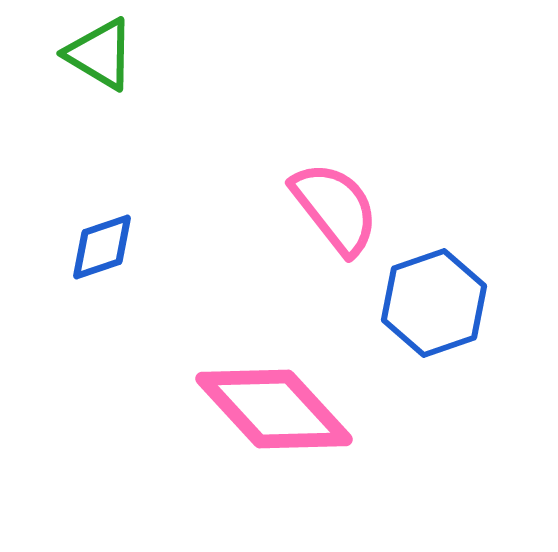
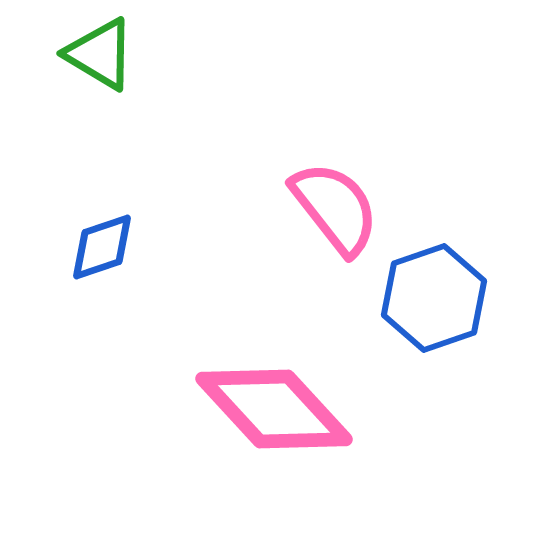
blue hexagon: moved 5 px up
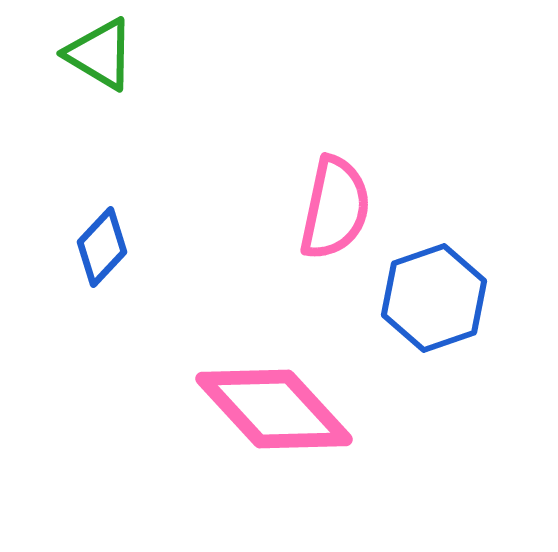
pink semicircle: rotated 50 degrees clockwise
blue diamond: rotated 28 degrees counterclockwise
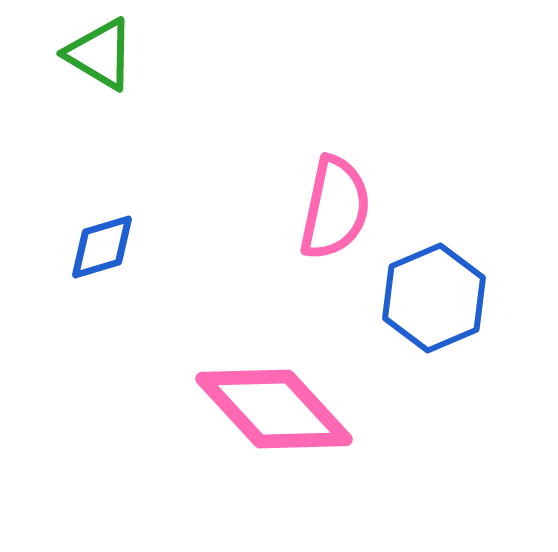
blue diamond: rotated 30 degrees clockwise
blue hexagon: rotated 4 degrees counterclockwise
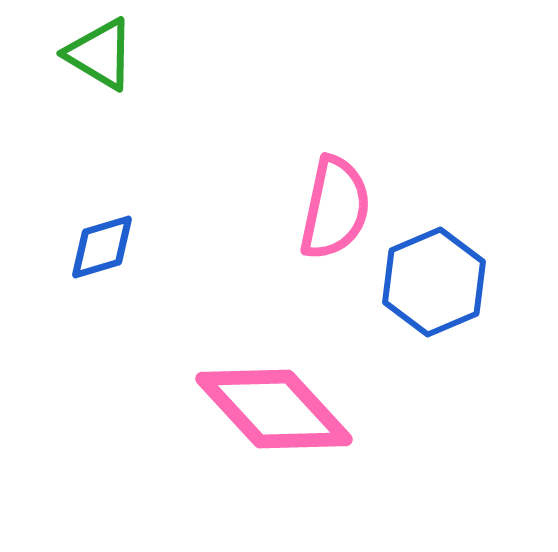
blue hexagon: moved 16 px up
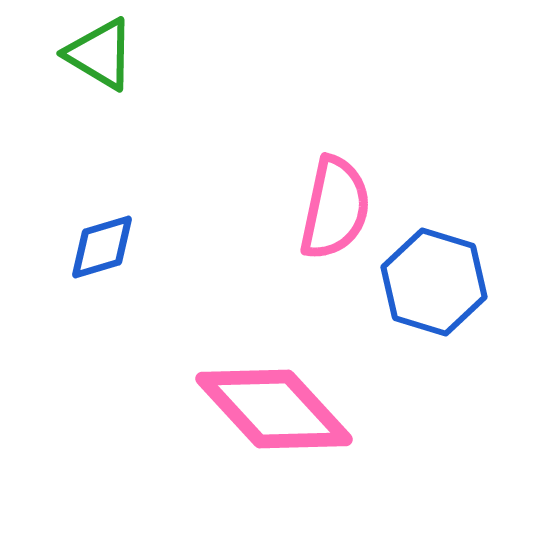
blue hexagon: rotated 20 degrees counterclockwise
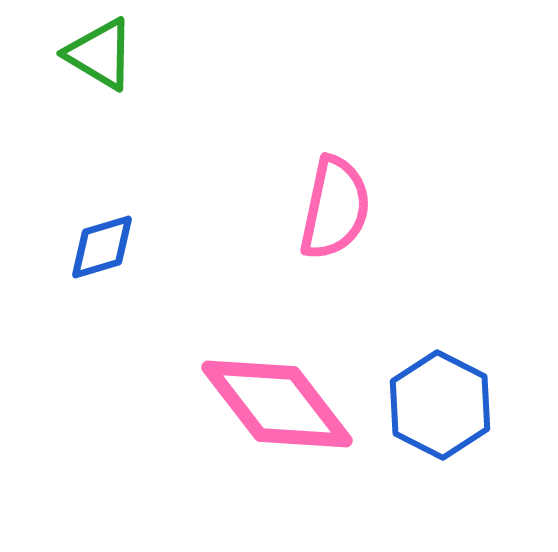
blue hexagon: moved 6 px right, 123 px down; rotated 10 degrees clockwise
pink diamond: moved 3 px right, 5 px up; rotated 5 degrees clockwise
